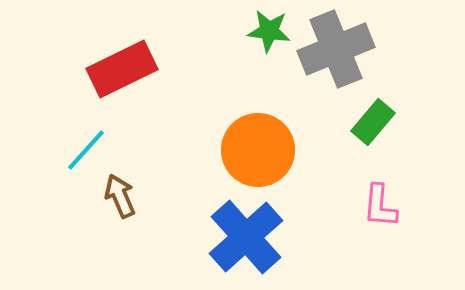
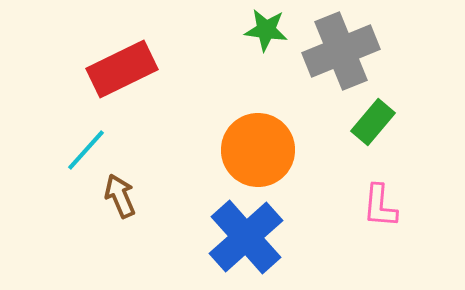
green star: moved 3 px left, 1 px up
gray cross: moved 5 px right, 2 px down
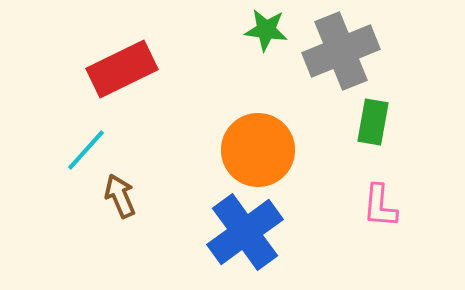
green rectangle: rotated 30 degrees counterclockwise
blue cross: moved 1 px left, 5 px up; rotated 6 degrees clockwise
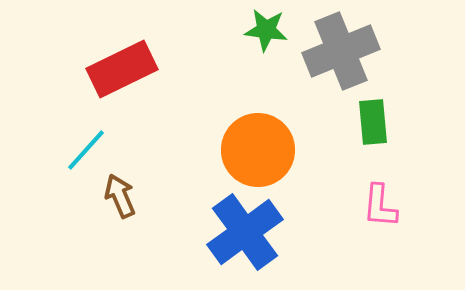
green rectangle: rotated 15 degrees counterclockwise
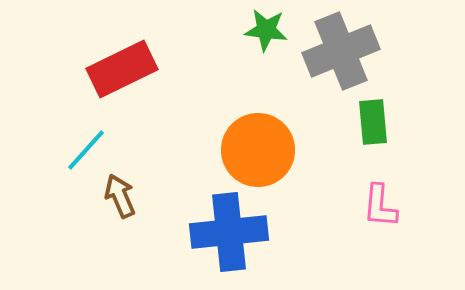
blue cross: moved 16 px left; rotated 30 degrees clockwise
